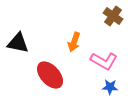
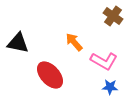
orange arrow: rotated 120 degrees clockwise
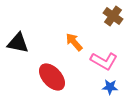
red ellipse: moved 2 px right, 2 px down
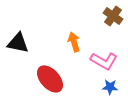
orange arrow: rotated 24 degrees clockwise
red ellipse: moved 2 px left, 2 px down
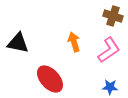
brown cross: rotated 18 degrees counterclockwise
pink L-shape: moved 5 px right, 11 px up; rotated 64 degrees counterclockwise
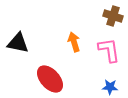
pink L-shape: rotated 64 degrees counterclockwise
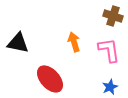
blue star: rotated 28 degrees counterclockwise
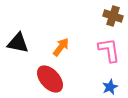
orange arrow: moved 13 px left, 5 px down; rotated 54 degrees clockwise
